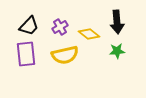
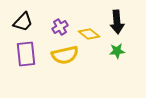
black trapezoid: moved 6 px left, 4 px up
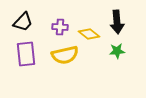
purple cross: rotated 35 degrees clockwise
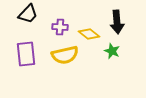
black trapezoid: moved 5 px right, 8 px up
green star: moved 5 px left; rotated 28 degrees clockwise
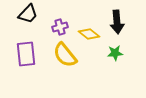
purple cross: rotated 21 degrees counterclockwise
green star: moved 3 px right, 2 px down; rotated 28 degrees counterclockwise
yellow semicircle: rotated 64 degrees clockwise
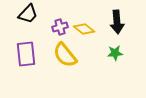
yellow diamond: moved 5 px left, 5 px up
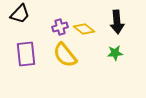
black trapezoid: moved 8 px left
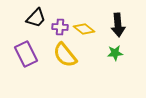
black trapezoid: moved 16 px right, 4 px down
black arrow: moved 1 px right, 3 px down
purple cross: rotated 21 degrees clockwise
purple rectangle: rotated 20 degrees counterclockwise
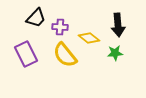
yellow diamond: moved 5 px right, 9 px down
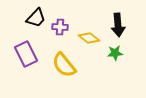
yellow semicircle: moved 1 px left, 10 px down
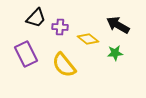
black arrow: rotated 125 degrees clockwise
yellow diamond: moved 1 px left, 1 px down
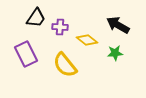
black trapezoid: rotated 10 degrees counterclockwise
yellow diamond: moved 1 px left, 1 px down
yellow semicircle: moved 1 px right
